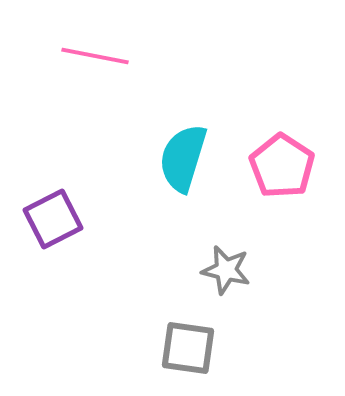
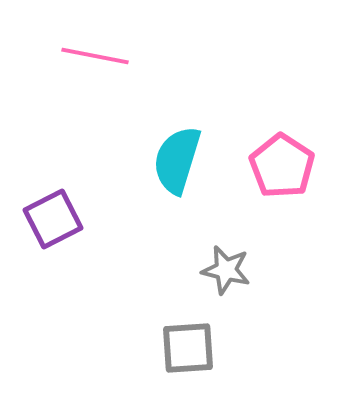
cyan semicircle: moved 6 px left, 2 px down
gray square: rotated 12 degrees counterclockwise
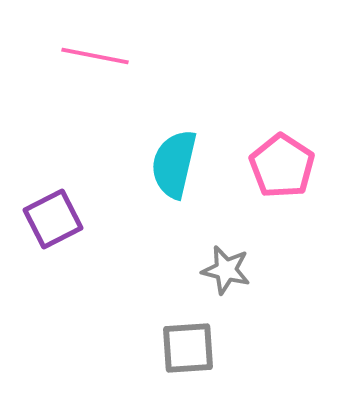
cyan semicircle: moved 3 px left, 4 px down; rotated 4 degrees counterclockwise
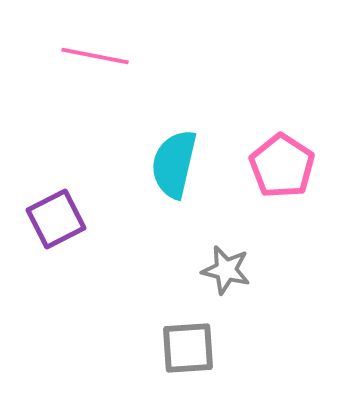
purple square: moved 3 px right
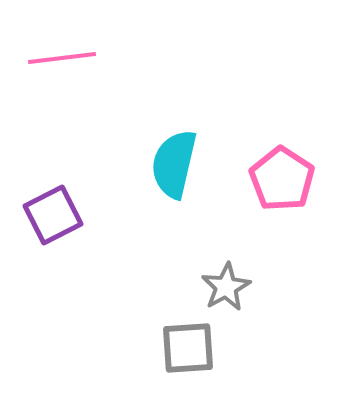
pink line: moved 33 px left, 2 px down; rotated 18 degrees counterclockwise
pink pentagon: moved 13 px down
purple square: moved 3 px left, 4 px up
gray star: moved 17 px down; rotated 30 degrees clockwise
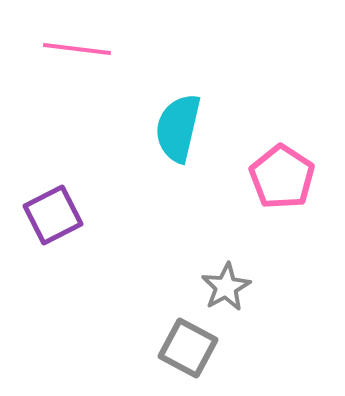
pink line: moved 15 px right, 9 px up; rotated 14 degrees clockwise
cyan semicircle: moved 4 px right, 36 px up
pink pentagon: moved 2 px up
gray square: rotated 32 degrees clockwise
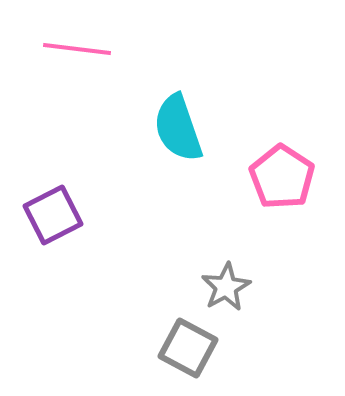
cyan semicircle: rotated 32 degrees counterclockwise
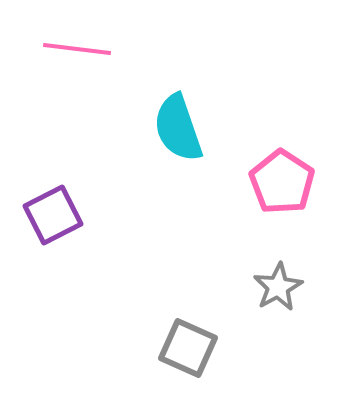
pink pentagon: moved 5 px down
gray star: moved 52 px right
gray square: rotated 4 degrees counterclockwise
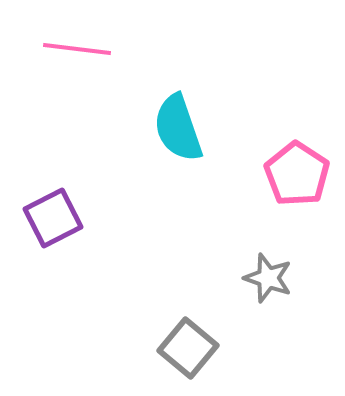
pink pentagon: moved 15 px right, 8 px up
purple square: moved 3 px down
gray star: moved 10 px left, 9 px up; rotated 24 degrees counterclockwise
gray square: rotated 16 degrees clockwise
